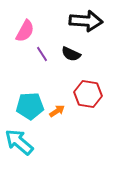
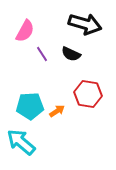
black arrow: moved 1 px left, 3 px down; rotated 12 degrees clockwise
cyan arrow: moved 2 px right
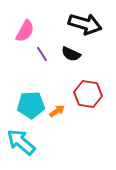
cyan pentagon: moved 1 px right, 1 px up
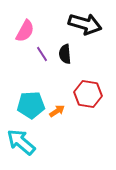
black semicircle: moved 6 px left; rotated 60 degrees clockwise
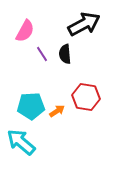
black arrow: moved 1 px left; rotated 44 degrees counterclockwise
red hexagon: moved 2 px left, 3 px down
cyan pentagon: moved 1 px down
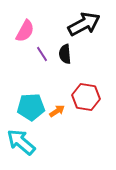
cyan pentagon: moved 1 px down
